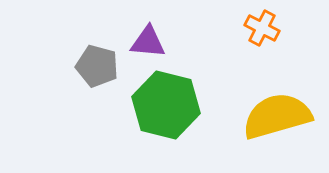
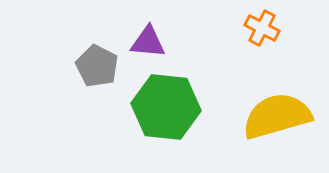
gray pentagon: rotated 12 degrees clockwise
green hexagon: moved 2 px down; rotated 8 degrees counterclockwise
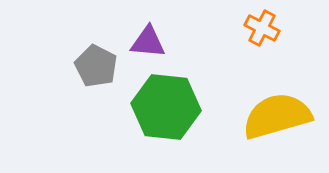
gray pentagon: moved 1 px left
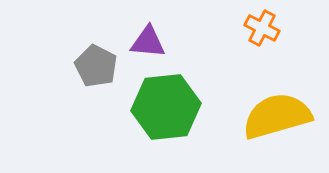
green hexagon: rotated 12 degrees counterclockwise
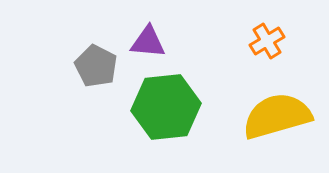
orange cross: moved 5 px right, 13 px down; rotated 32 degrees clockwise
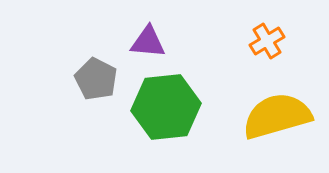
gray pentagon: moved 13 px down
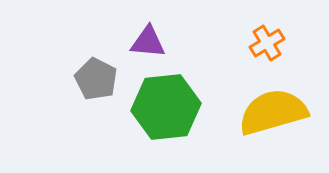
orange cross: moved 2 px down
yellow semicircle: moved 4 px left, 4 px up
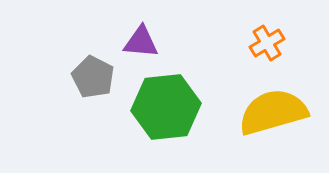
purple triangle: moved 7 px left
gray pentagon: moved 3 px left, 2 px up
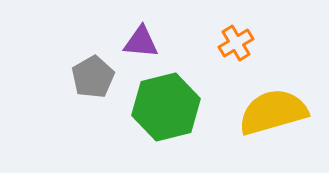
orange cross: moved 31 px left
gray pentagon: rotated 15 degrees clockwise
green hexagon: rotated 8 degrees counterclockwise
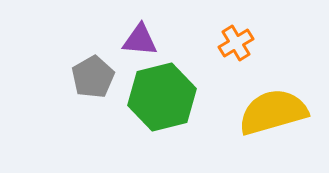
purple triangle: moved 1 px left, 2 px up
green hexagon: moved 4 px left, 10 px up
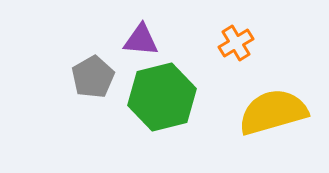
purple triangle: moved 1 px right
